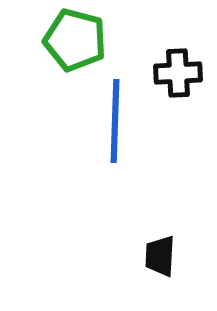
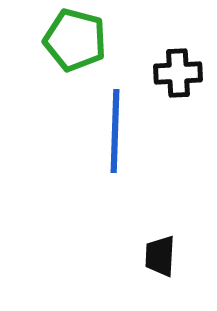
blue line: moved 10 px down
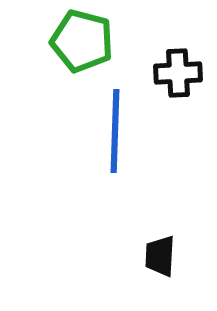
green pentagon: moved 7 px right, 1 px down
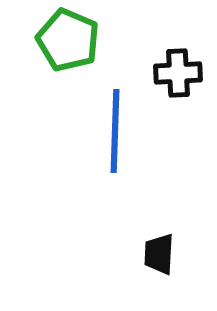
green pentagon: moved 14 px left, 1 px up; rotated 8 degrees clockwise
black trapezoid: moved 1 px left, 2 px up
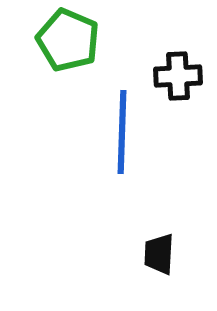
black cross: moved 3 px down
blue line: moved 7 px right, 1 px down
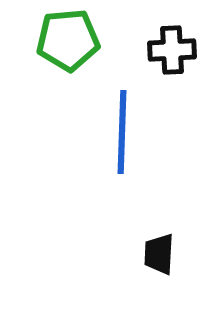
green pentagon: rotated 28 degrees counterclockwise
black cross: moved 6 px left, 26 px up
